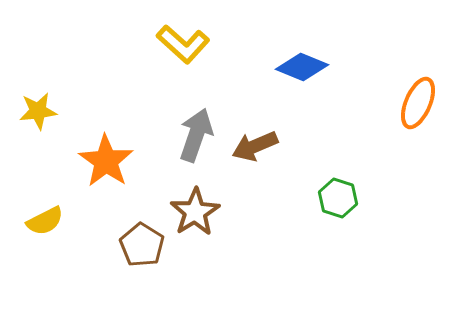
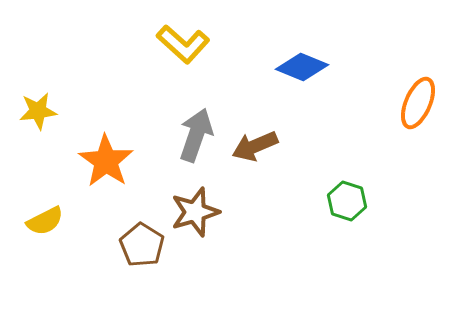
green hexagon: moved 9 px right, 3 px down
brown star: rotated 15 degrees clockwise
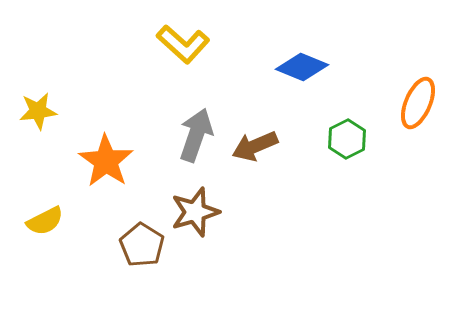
green hexagon: moved 62 px up; rotated 15 degrees clockwise
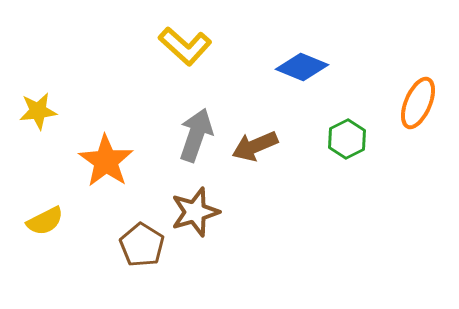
yellow L-shape: moved 2 px right, 2 px down
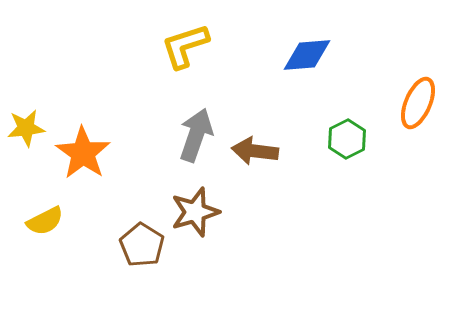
yellow L-shape: rotated 120 degrees clockwise
blue diamond: moved 5 px right, 12 px up; rotated 27 degrees counterclockwise
yellow star: moved 12 px left, 17 px down
brown arrow: moved 5 px down; rotated 30 degrees clockwise
orange star: moved 23 px left, 8 px up
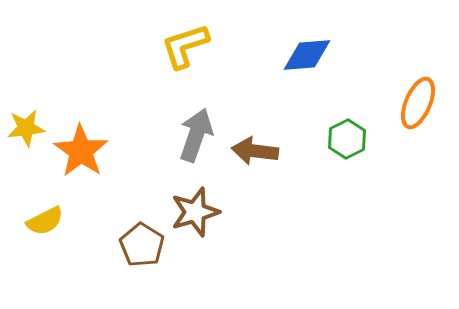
orange star: moved 2 px left, 2 px up
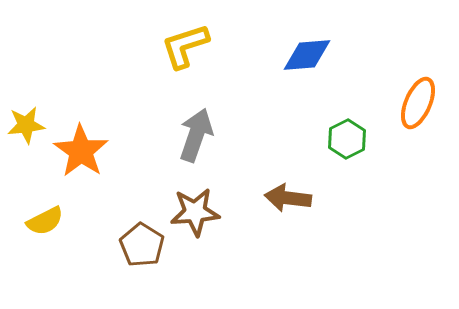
yellow star: moved 3 px up
brown arrow: moved 33 px right, 47 px down
brown star: rotated 12 degrees clockwise
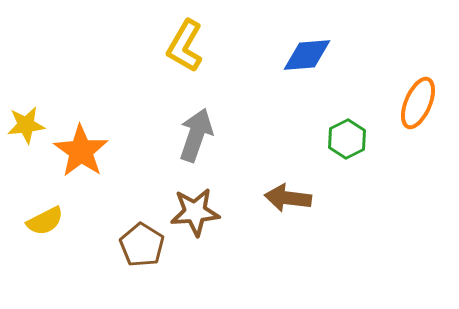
yellow L-shape: rotated 42 degrees counterclockwise
